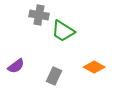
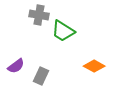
orange diamond: moved 1 px up
gray rectangle: moved 13 px left
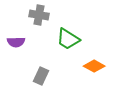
green trapezoid: moved 5 px right, 8 px down
purple semicircle: moved 24 px up; rotated 36 degrees clockwise
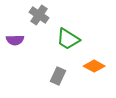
gray cross: rotated 24 degrees clockwise
purple semicircle: moved 1 px left, 2 px up
gray rectangle: moved 17 px right
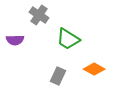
orange diamond: moved 3 px down
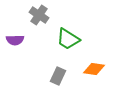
orange diamond: rotated 20 degrees counterclockwise
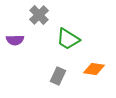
gray cross: rotated 12 degrees clockwise
